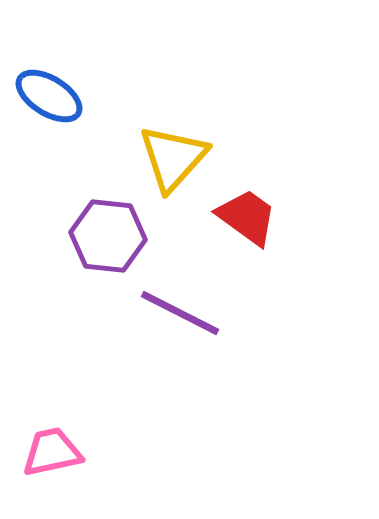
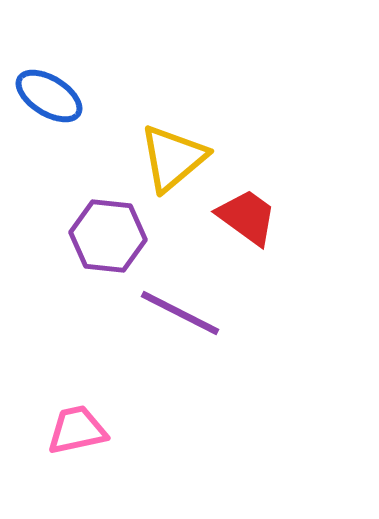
yellow triangle: rotated 8 degrees clockwise
pink trapezoid: moved 25 px right, 22 px up
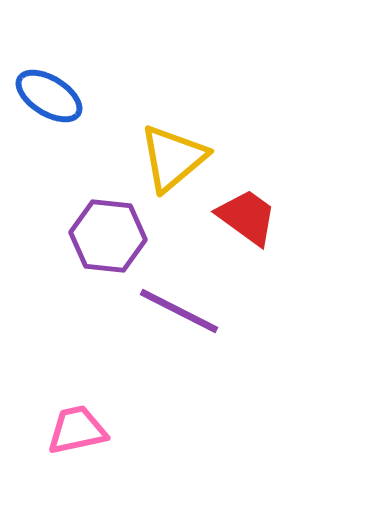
purple line: moved 1 px left, 2 px up
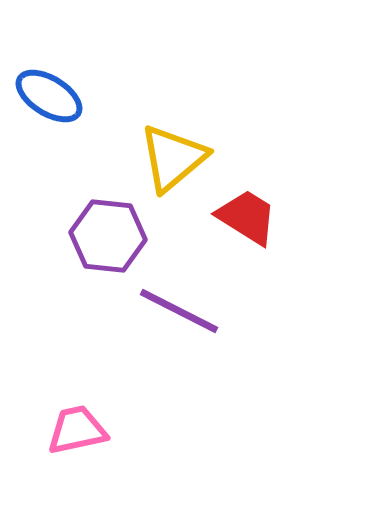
red trapezoid: rotated 4 degrees counterclockwise
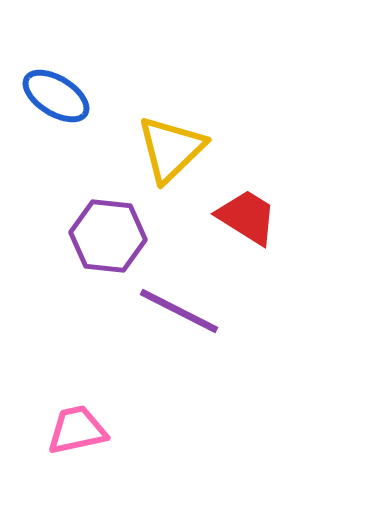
blue ellipse: moved 7 px right
yellow triangle: moved 2 px left, 9 px up; rotated 4 degrees counterclockwise
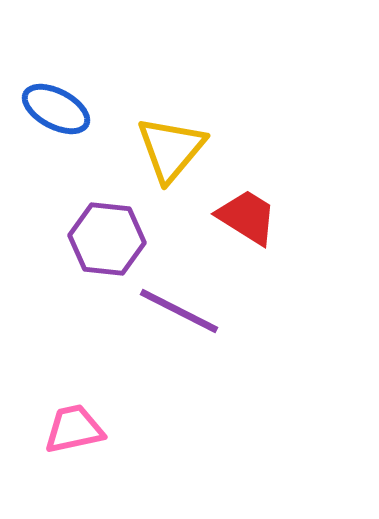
blue ellipse: moved 13 px down; rotated 4 degrees counterclockwise
yellow triangle: rotated 6 degrees counterclockwise
purple hexagon: moved 1 px left, 3 px down
pink trapezoid: moved 3 px left, 1 px up
